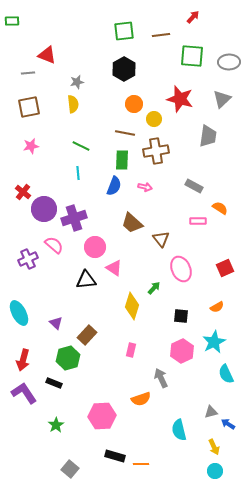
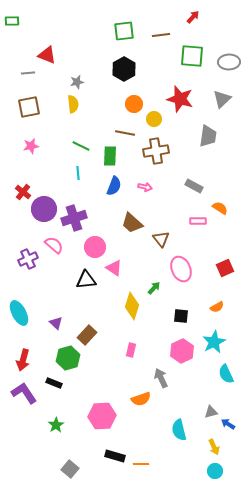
green rectangle at (122, 160): moved 12 px left, 4 px up
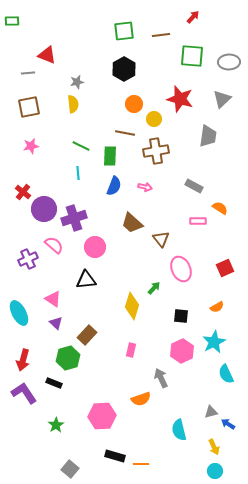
pink triangle at (114, 268): moved 61 px left, 31 px down
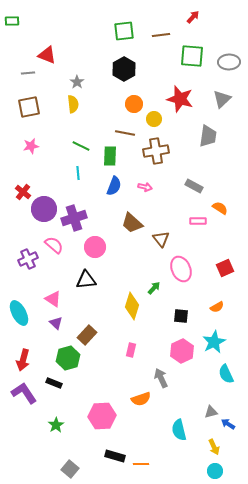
gray star at (77, 82): rotated 24 degrees counterclockwise
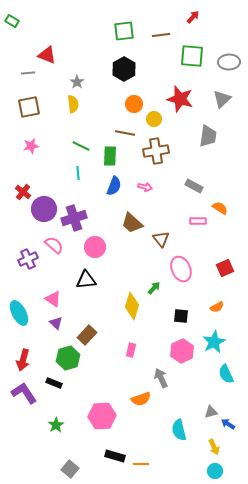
green rectangle at (12, 21): rotated 32 degrees clockwise
